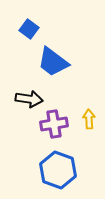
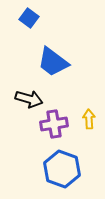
blue square: moved 11 px up
black arrow: rotated 8 degrees clockwise
blue hexagon: moved 4 px right, 1 px up
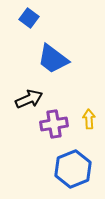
blue trapezoid: moved 3 px up
black arrow: rotated 40 degrees counterclockwise
blue hexagon: moved 11 px right; rotated 18 degrees clockwise
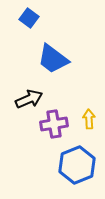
blue hexagon: moved 4 px right, 4 px up
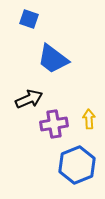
blue square: moved 1 px down; rotated 18 degrees counterclockwise
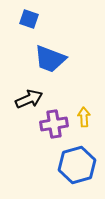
blue trapezoid: moved 3 px left; rotated 16 degrees counterclockwise
yellow arrow: moved 5 px left, 2 px up
blue hexagon: rotated 6 degrees clockwise
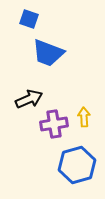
blue trapezoid: moved 2 px left, 6 px up
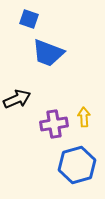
black arrow: moved 12 px left
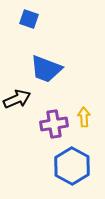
blue trapezoid: moved 2 px left, 16 px down
blue hexagon: moved 5 px left, 1 px down; rotated 15 degrees counterclockwise
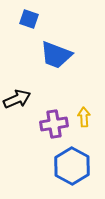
blue trapezoid: moved 10 px right, 14 px up
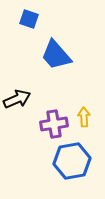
blue trapezoid: rotated 28 degrees clockwise
blue hexagon: moved 5 px up; rotated 21 degrees clockwise
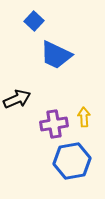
blue square: moved 5 px right, 2 px down; rotated 24 degrees clockwise
blue trapezoid: rotated 24 degrees counterclockwise
